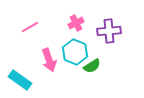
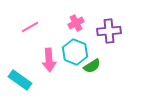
pink arrow: rotated 15 degrees clockwise
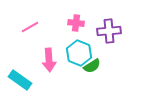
pink cross: rotated 35 degrees clockwise
cyan hexagon: moved 4 px right, 1 px down
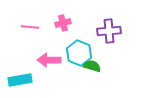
pink cross: moved 13 px left; rotated 21 degrees counterclockwise
pink line: rotated 36 degrees clockwise
pink arrow: rotated 95 degrees clockwise
green semicircle: rotated 132 degrees counterclockwise
cyan rectangle: rotated 45 degrees counterclockwise
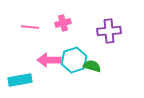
cyan hexagon: moved 5 px left, 7 px down; rotated 20 degrees clockwise
